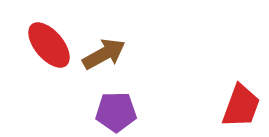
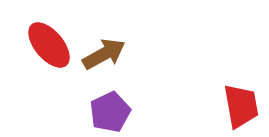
red trapezoid: rotated 30 degrees counterclockwise
purple pentagon: moved 6 px left; rotated 24 degrees counterclockwise
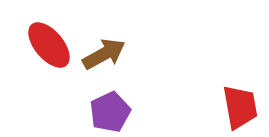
red trapezoid: moved 1 px left, 1 px down
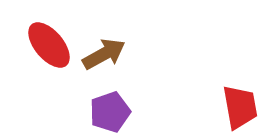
purple pentagon: rotated 6 degrees clockwise
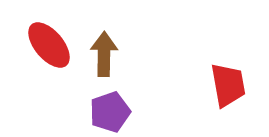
brown arrow: rotated 60 degrees counterclockwise
red trapezoid: moved 12 px left, 22 px up
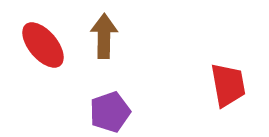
red ellipse: moved 6 px left
brown arrow: moved 18 px up
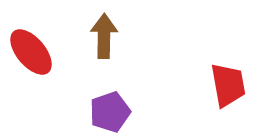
red ellipse: moved 12 px left, 7 px down
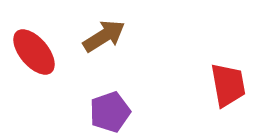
brown arrow: rotated 57 degrees clockwise
red ellipse: moved 3 px right
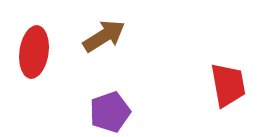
red ellipse: rotated 48 degrees clockwise
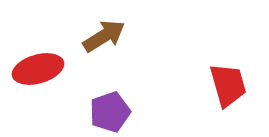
red ellipse: moved 4 px right, 17 px down; rotated 66 degrees clockwise
red trapezoid: rotated 6 degrees counterclockwise
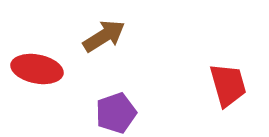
red ellipse: moved 1 px left; rotated 27 degrees clockwise
purple pentagon: moved 6 px right, 1 px down
